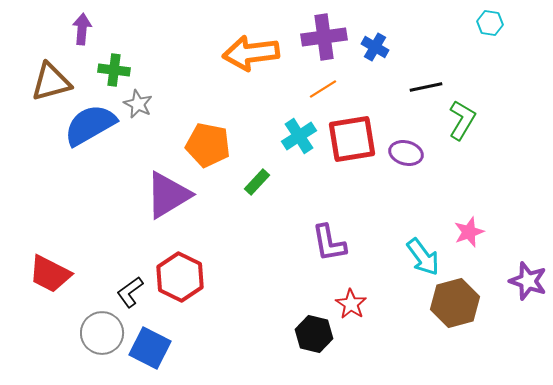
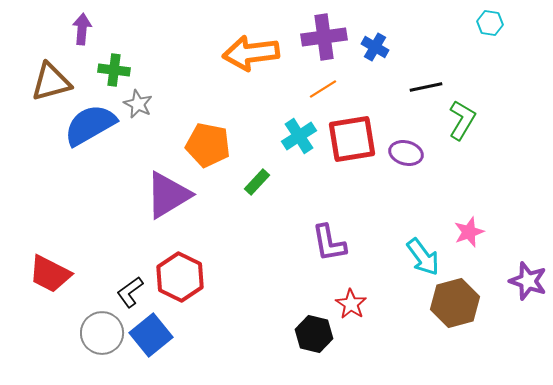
blue square: moved 1 px right, 13 px up; rotated 24 degrees clockwise
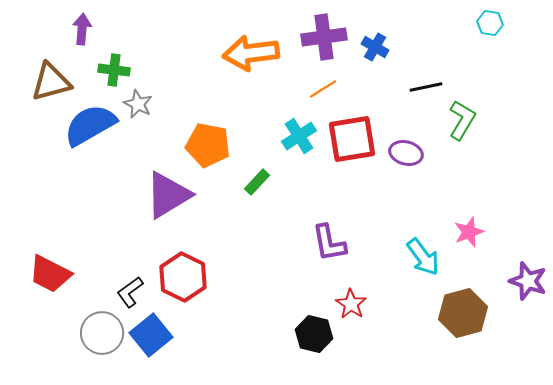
red hexagon: moved 3 px right
brown hexagon: moved 8 px right, 10 px down
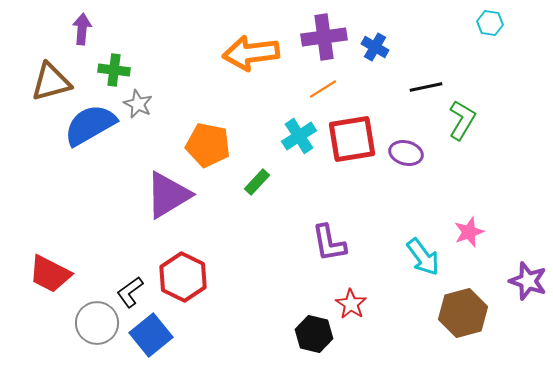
gray circle: moved 5 px left, 10 px up
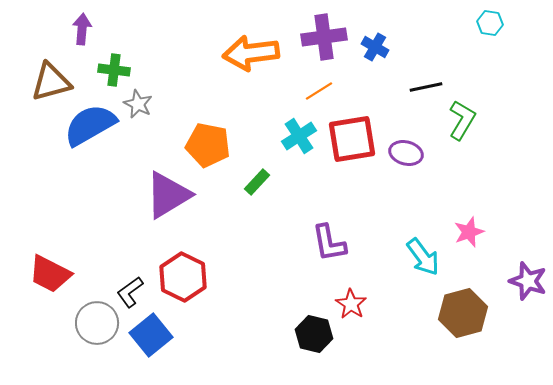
orange line: moved 4 px left, 2 px down
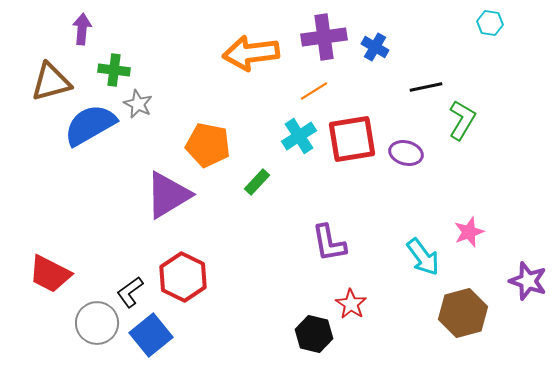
orange line: moved 5 px left
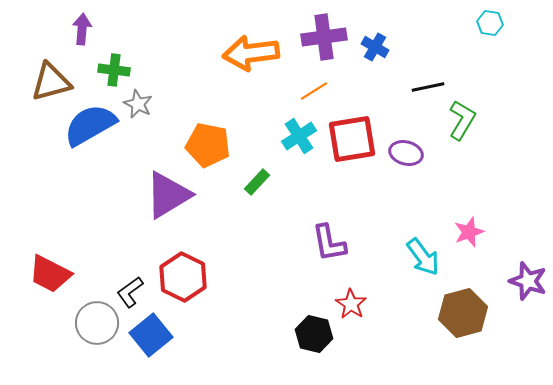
black line: moved 2 px right
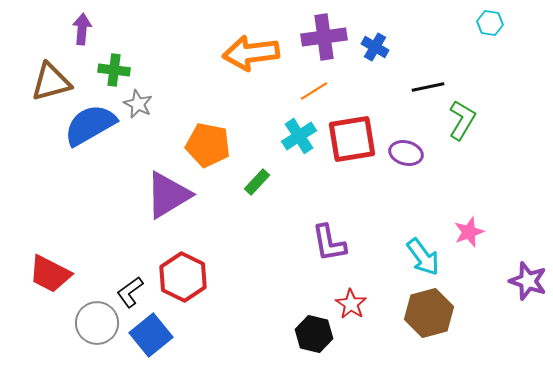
brown hexagon: moved 34 px left
